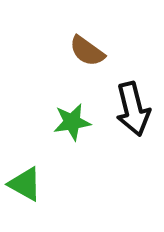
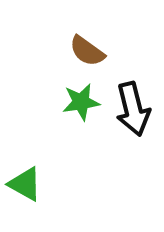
green star: moved 9 px right, 20 px up
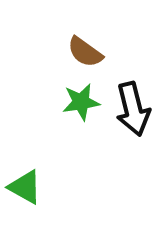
brown semicircle: moved 2 px left, 1 px down
green triangle: moved 3 px down
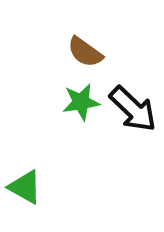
black arrow: rotated 32 degrees counterclockwise
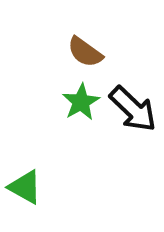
green star: rotated 21 degrees counterclockwise
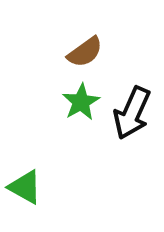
brown semicircle: rotated 72 degrees counterclockwise
black arrow: moved 1 px left, 4 px down; rotated 70 degrees clockwise
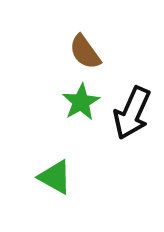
brown semicircle: rotated 90 degrees clockwise
green triangle: moved 30 px right, 10 px up
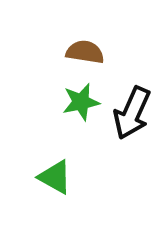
brown semicircle: rotated 135 degrees clockwise
green star: rotated 18 degrees clockwise
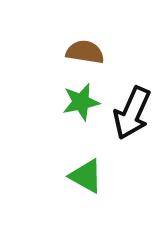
green triangle: moved 31 px right, 1 px up
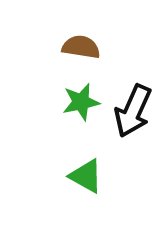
brown semicircle: moved 4 px left, 5 px up
black arrow: moved 1 px right, 2 px up
